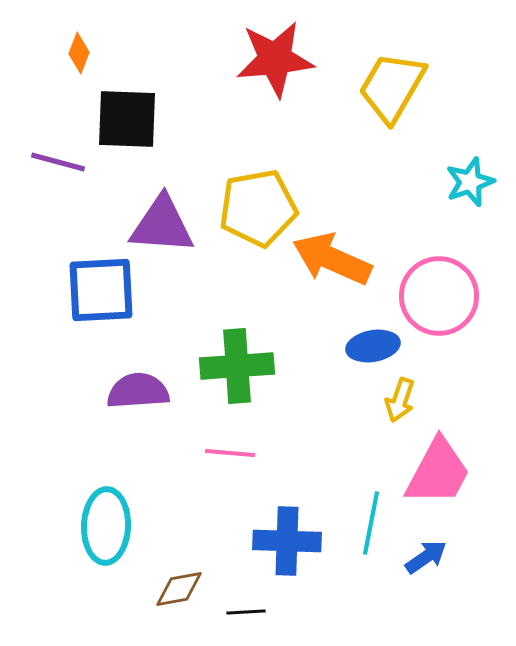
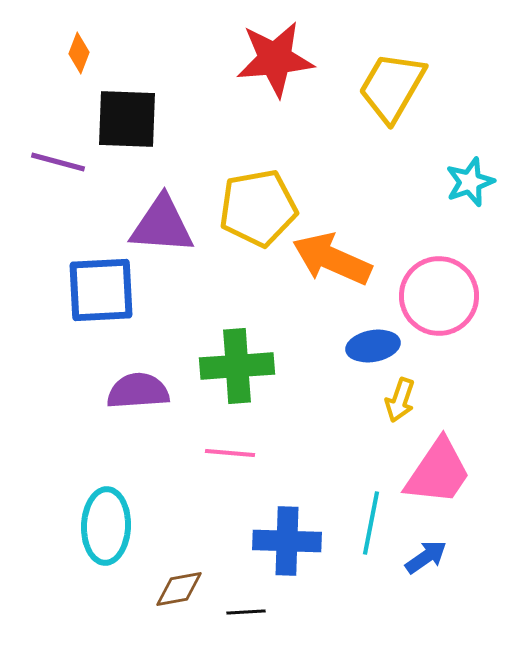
pink trapezoid: rotated 6 degrees clockwise
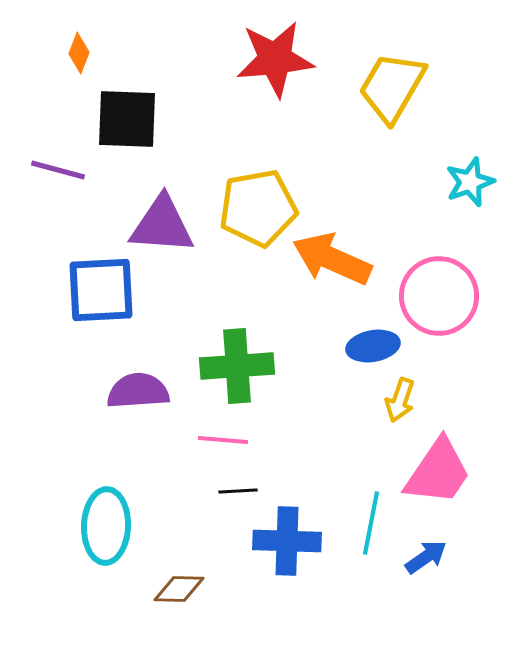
purple line: moved 8 px down
pink line: moved 7 px left, 13 px up
brown diamond: rotated 12 degrees clockwise
black line: moved 8 px left, 121 px up
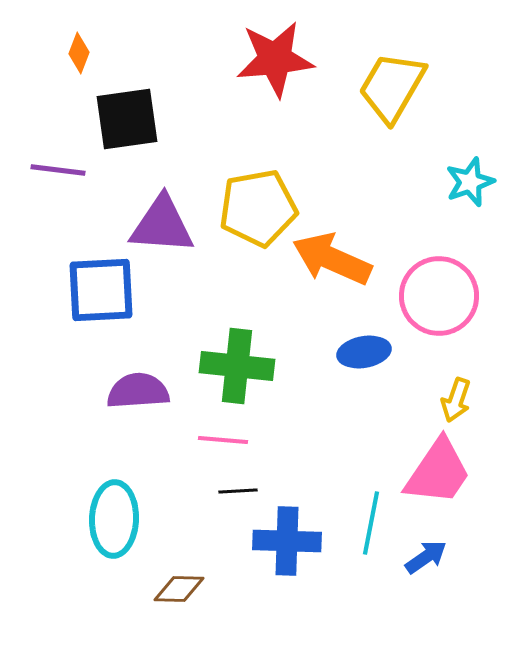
black square: rotated 10 degrees counterclockwise
purple line: rotated 8 degrees counterclockwise
blue ellipse: moved 9 px left, 6 px down
green cross: rotated 10 degrees clockwise
yellow arrow: moved 56 px right
cyan ellipse: moved 8 px right, 7 px up
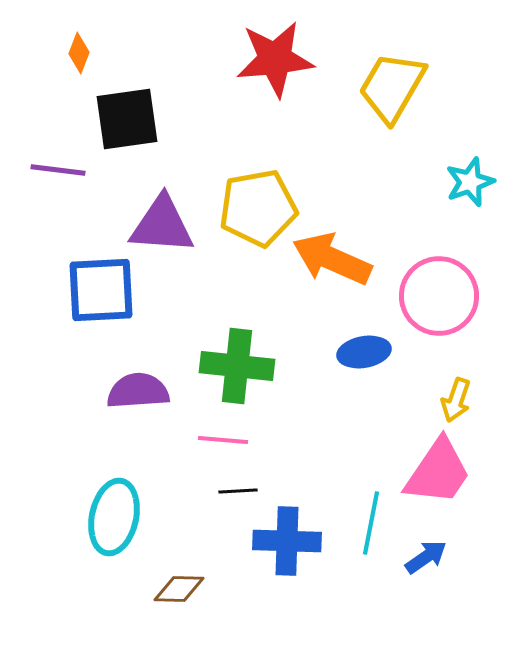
cyan ellipse: moved 2 px up; rotated 10 degrees clockwise
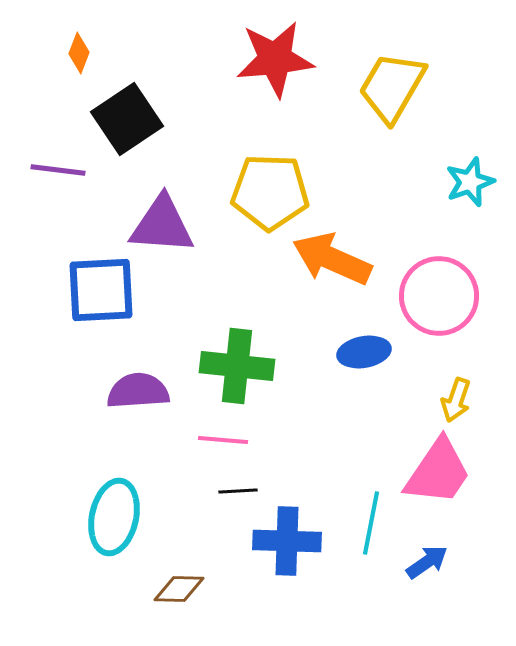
black square: rotated 26 degrees counterclockwise
yellow pentagon: moved 12 px right, 16 px up; rotated 12 degrees clockwise
blue arrow: moved 1 px right, 5 px down
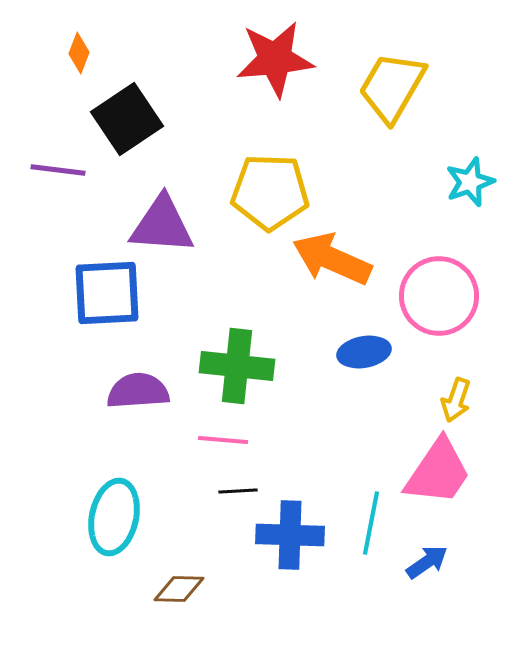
blue square: moved 6 px right, 3 px down
blue cross: moved 3 px right, 6 px up
